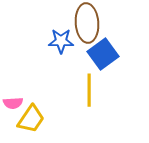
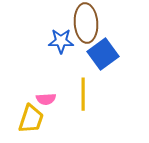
brown ellipse: moved 1 px left
yellow line: moved 6 px left, 4 px down
pink semicircle: moved 33 px right, 4 px up
yellow trapezoid: rotated 16 degrees counterclockwise
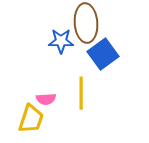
yellow line: moved 2 px left, 1 px up
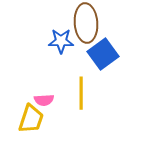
pink semicircle: moved 2 px left, 1 px down
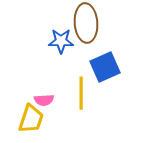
blue square: moved 2 px right, 13 px down; rotated 12 degrees clockwise
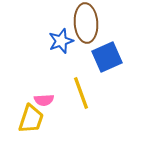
blue star: rotated 20 degrees counterclockwise
blue square: moved 2 px right, 10 px up
yellow line: rotated 20 degrees counterclockwise
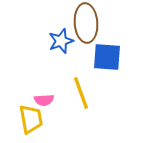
blue square: rotated 28 degrees clockwise
yellow trapezoid: rotated 28 degrees counterclockwise
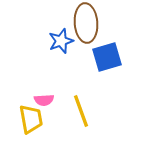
blue square: rotated 20 degrees counterclockwise
yellow line: moved 18 px down
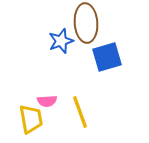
pink semicircle: moved 3 px right, 1 px down
yellow line: moved 1 px left, 1 px down
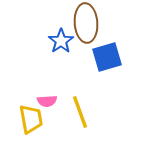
blue star: rotated 15 degrees counterclockwise
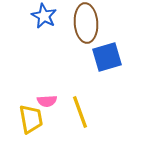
blue star: moved 17 px left, 25 px up; rotated 10 degrees counterclockwise
